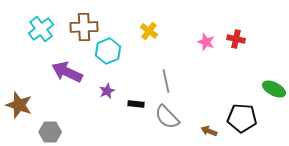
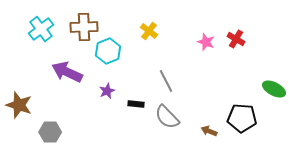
red cross: rotated 18 degrees clockwise
gray line: rotated 15 degrees counterclockwise
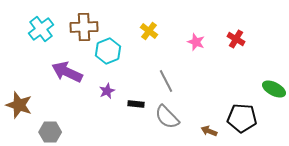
pink star: moved 10 px left
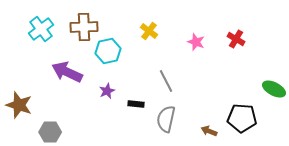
cyan hexagon: rotated 10 degrees clockwise
gray semicircle: moved 1 px left, 2 px down; rotated 56 degrees clockwise
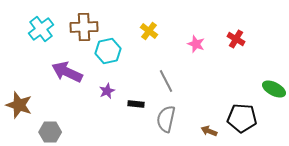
pink star: moved 2 px down
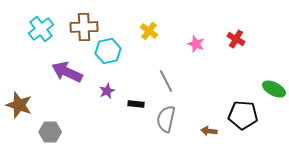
black pentagon: moved 1 px right, 3 px up
brown arrow: rotated 14 degrees counterclockwise
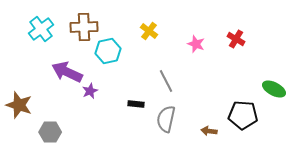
purple star: moved 17 px left
